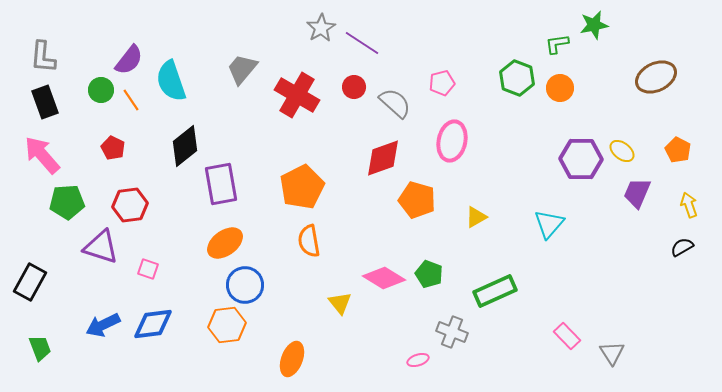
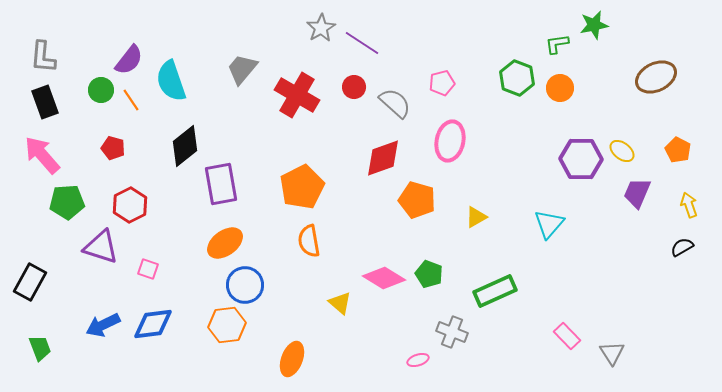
pink ellipse at (452, 141): moved 2 px left
red pentagon at (113, 148): rotated 10 degrees counterclockwise
red hexagon at (130, 205): rotated 20 degrees counterclockwise
yellow triangle at (340, 303): rotated 10 degrees counterclockwise
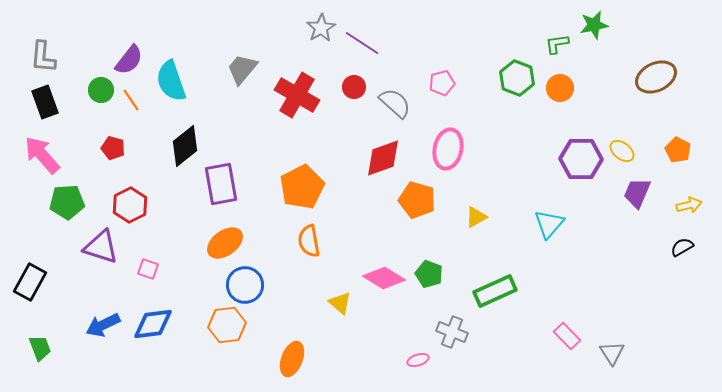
pink ellipse at (450, 141): moved 2 px left, 8 px down
yellow arrow at (689, 205): rotated 95 degrees clockwise
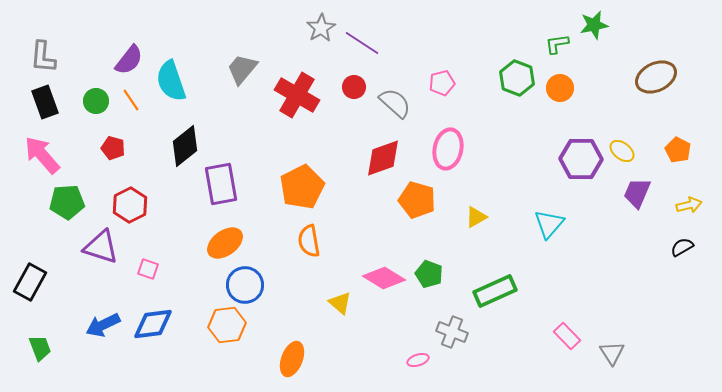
green circle at (101, 90): moved 5 px left, 11 px down
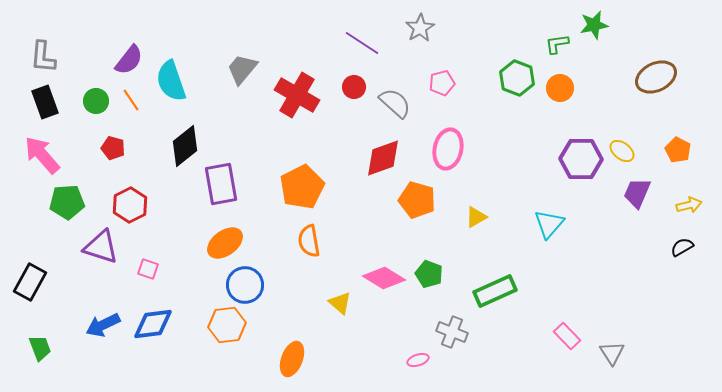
gray star at (321, 28): moved 99 px right
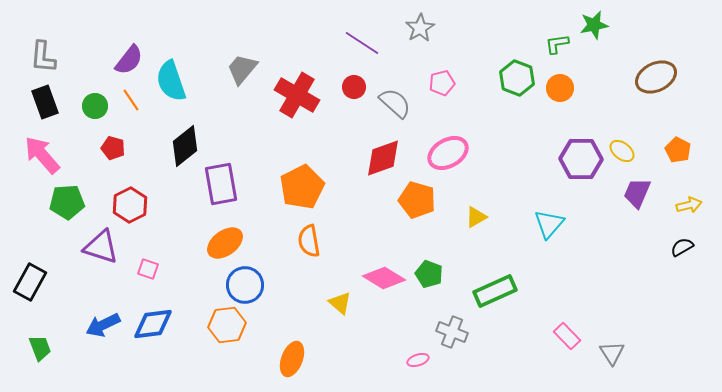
green circle at (96, 101): moved 1 px left, 5 px down
pink ellipse at (448, 149): moved 4 px down; rotated 48 degrees clockwise
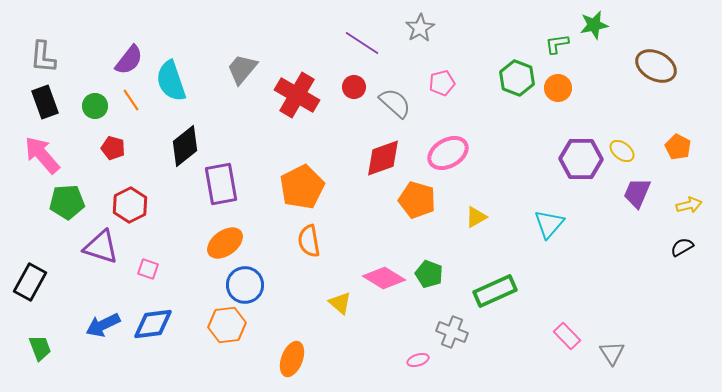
brown ellipse at (656, 77): moved 11 px up; rotated 54 degrees clockwise
orange circle at (560, 88): moved 2 px left
orange pentagon at (678, 150): moved 3 px up
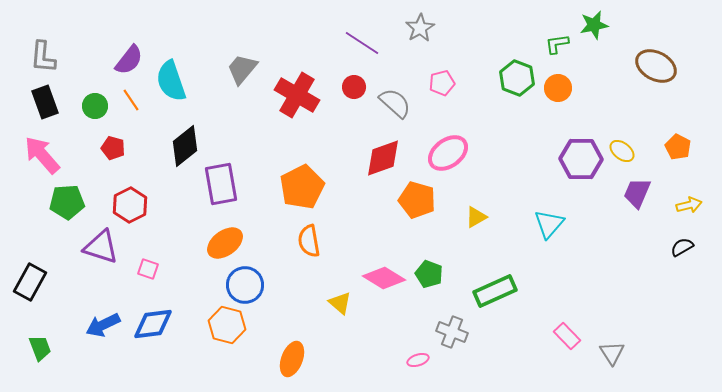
pink ellipse at (448, 153): rotated 6 degrees counterclockwise
orange hexagon at (227, 325): rotated 21 degrees clockwise
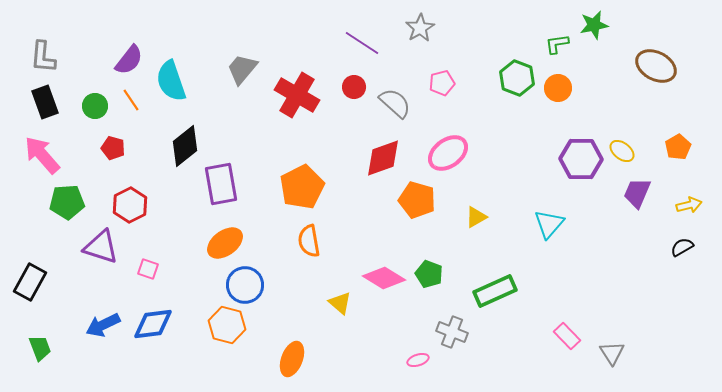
orange pentagon at (678, 147): rotated 15 degrees clockwise
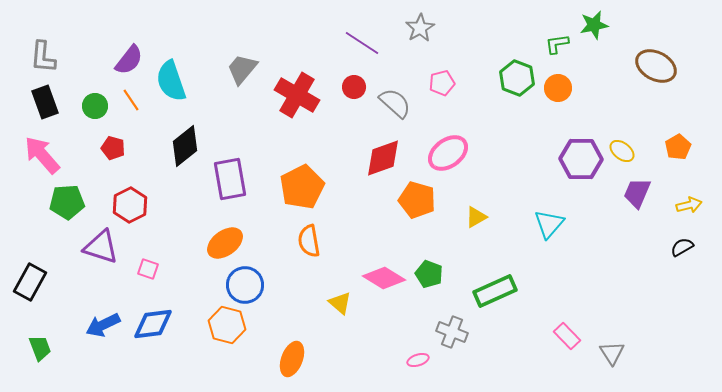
purple rectangle at (221, 184): moved 9 px right, 5 px up
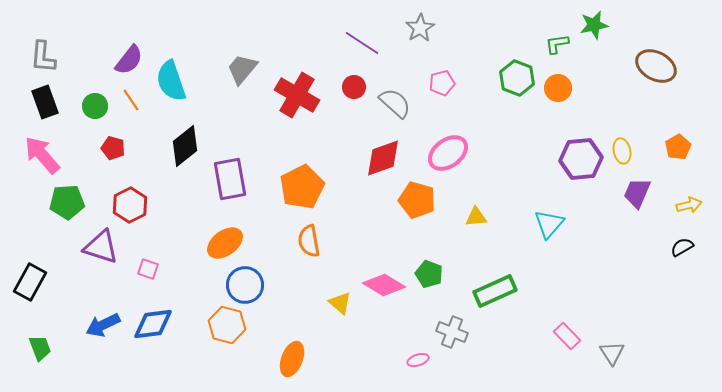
yellow ellipse at (622, 151): rotated 40 degrees clockwise
purple hexagon at (581, 159): rotated 6 degrees counterclockwise
yellow triangle at (476, 217): rotated 25 degrees clockwise
pink diamond at (384, 278): moved 7 px down
